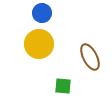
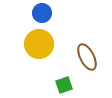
brown ellipse: moved 3 px left
green square: moved 1 px right, 1 px up; rotated 24 degrees counterclockwise
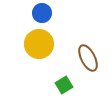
brown ellipse: moved 1 px right, 1 px down
green square: rotated 12 degrees counterclockwise
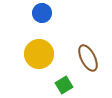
yellow circle: moved 10 px down
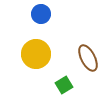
blue circle: moved 1 px left, 1 px down
yellow circle: moved 3 px left
